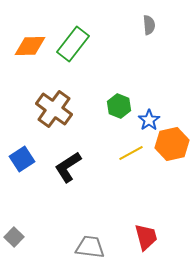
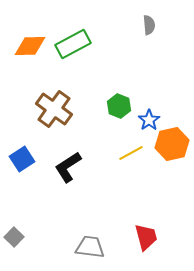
green rectangle: rotated 24 degrees clockwise
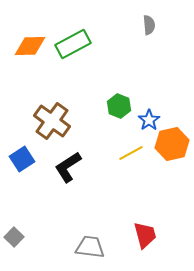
brown cross: moved 2 px left, 12 px down
red trapezoid: moved 1 px left, 2 px up
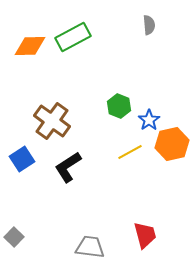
green rectangle: moved 7 px up
yellow line: moved 1 px left, 1 px up
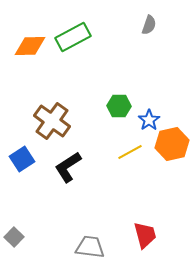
gray semicircle: rotated 24 degrees clockwise
green hexagon: rotated 20 degrees counterclockwise
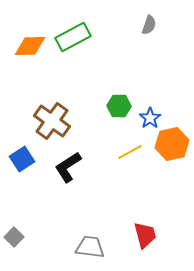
blue star: moved 1 px right, 2 px up
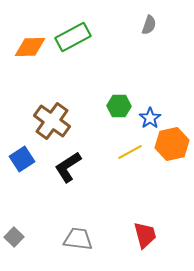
orange diamond: moved 1 px down
gray trapezoid: moved 12 px left, 8 px up
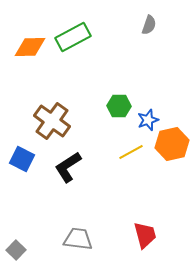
blue star: moved 2 px left, 2 px down; rotated 15 degrees clockwise
yellow line: moved 1 px right
blue square: rotated 30 degrees counterclockwise
gray square: moved 2 px right, 13 px down
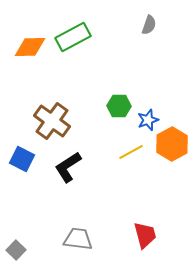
orange hexagon: rotated 16 degrees counterclockwise
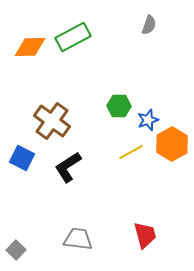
blue square: moved 1 px up
